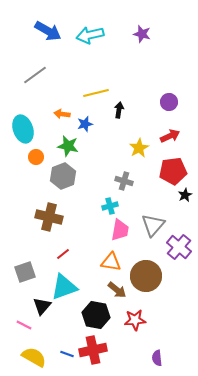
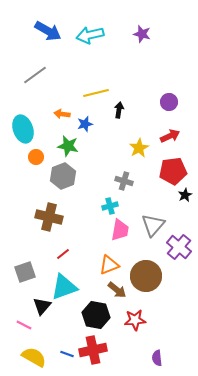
orange triangle: moved 2 px left, 3 px down; rotated 30 degrees counterclockwise
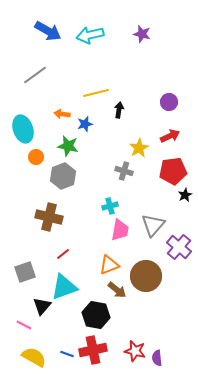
gray cross: moved 10 px up
red star: moved 31 px down; rotated 20 degrees clockwise
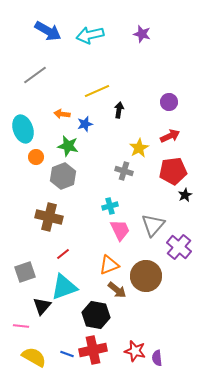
yellow line: moved 1 px right, 2 px up; rotated 10 degrees counterclockwise
pink trapezoid: rotated 35 degrees counterclockwise
pink line: moved 3 px left, 1 px down; rotated 21 degrees counterclockwise
